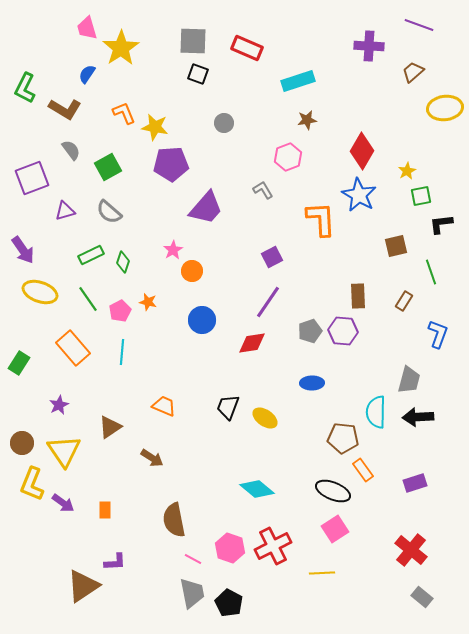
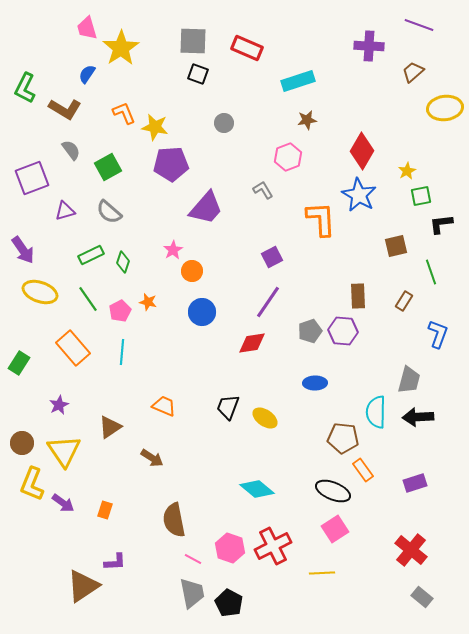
blue circle at (202, 320): moved 8 px up
blue ellipse at (312, 383): moved 3 px right
orange rectangle at (105, 510): rotated 18 degrees clockwise
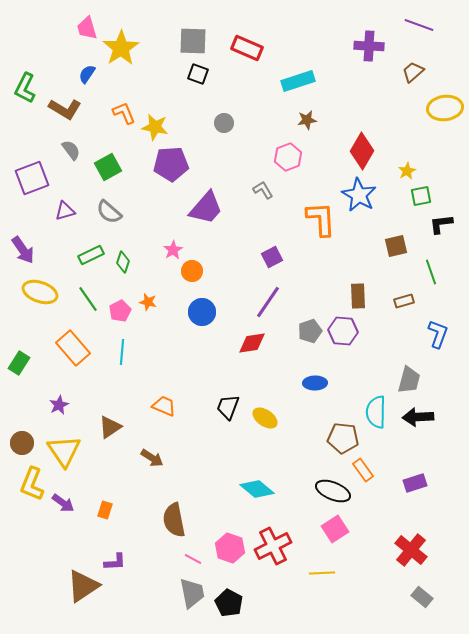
brown rectangle at (404, 301): rotated 42 degrees clockwise
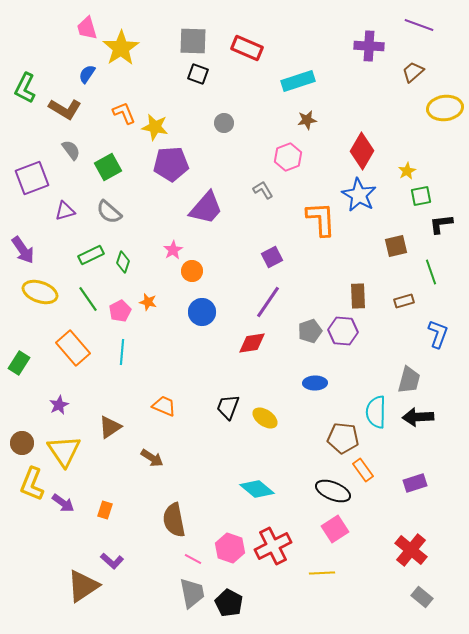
purple L-shape at (115, 562): moved 3 px left, 1 px up; rotated 45 degrees clockwise
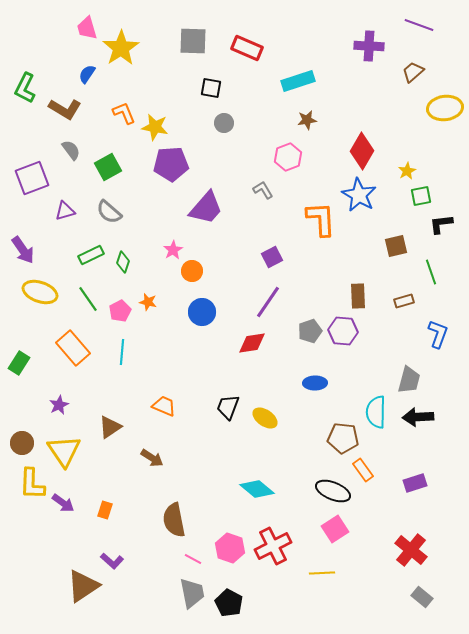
black square at (198, 74): moved 13 px right, 14 px down; rotated 10 degrees counterclockwise
yellow L-shape at (32, 484): rotated 20 degrees counterclockwise
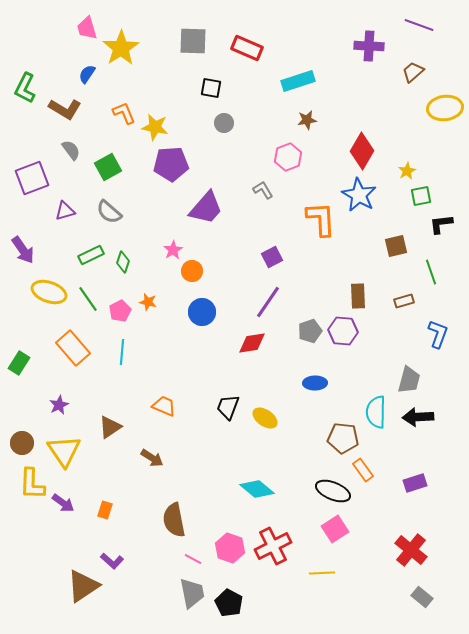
yellow ellipse at (40, 292): moved 9 px right
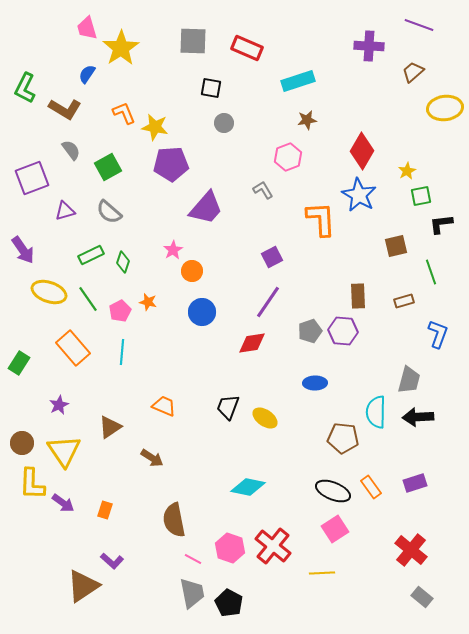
orange rectangle at (363, 470): moved 8 px right, 17 px down
cyan diamond at (257, 489): moved 9 px left, 2 px up; rotated 28 degrees counterclockwise
red cross at (273, 546): rotated 24 degrees counterclockwise
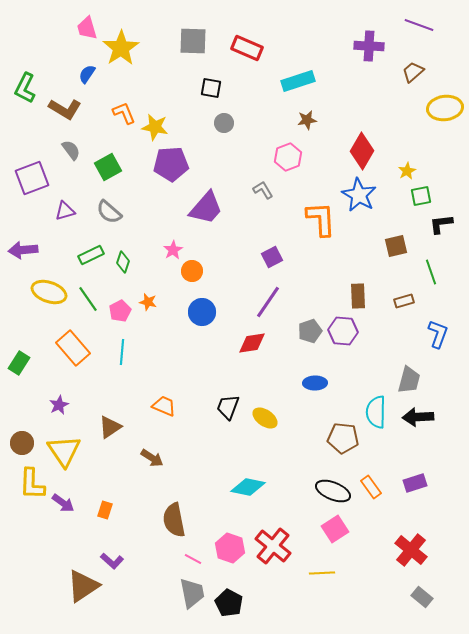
purple arrow at (23, 250): rotated 120 degrees clockwise
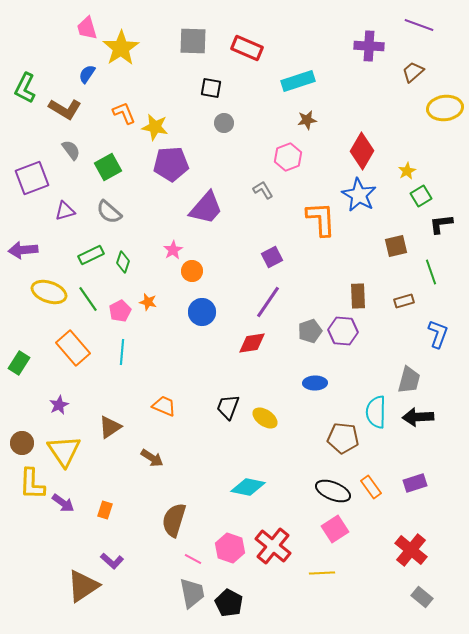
green square at (421, 196): rotated 20 degrees counterclockwise
brown semicircle at (174, 520): rotated 28 degrees clockwise
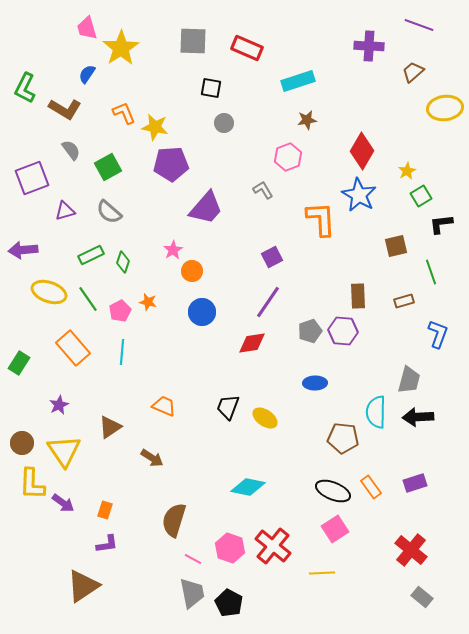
purple L-shape at (112, 561): moved 5 px left, 17 px up; rotated 50 degrees counterclockwise
